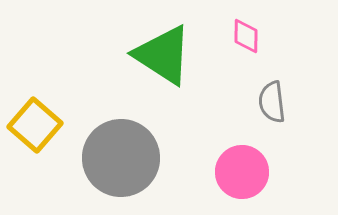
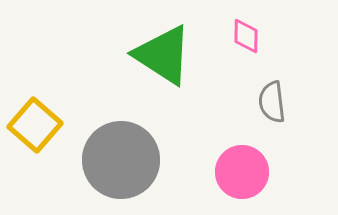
gray circle: moved 2 px down
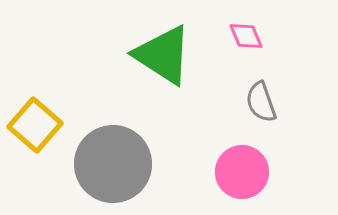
pink diamond: rotated 24 degrees counterclockwise
gray semicircle: moved 11 px left; rotated 12 degrees counterclockwise
gray circle: moved 8 px left, 4 px down
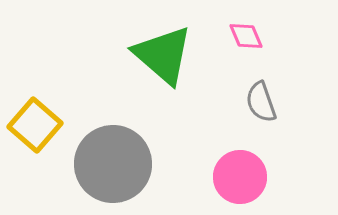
green triangle: rotated 8 degrees clockwise
pink circle: moved 2 px left, 5 px down
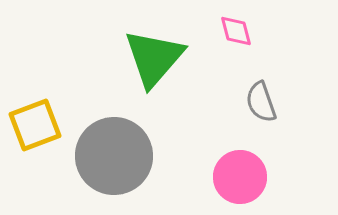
pink diamond: moved 10 px left, 5 px up; rotated 9 degrees clockwise
green triangle: moved 9 px left, 3 px down; rotated 30 degrees clockwise
yellow square: rotated 28 degrees clockwise
gray circle: moved 1 px right, 8 px up
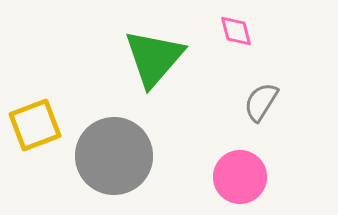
gray semicircle: rotated 51 degrees clockwise
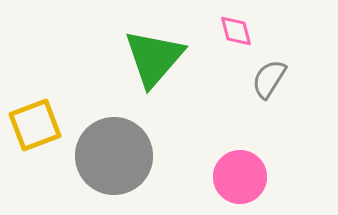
gray semicircle: moved 8 px right, 23 px up
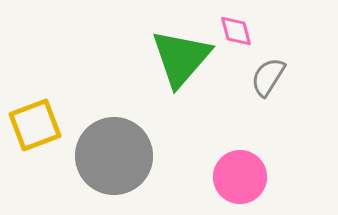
green triangle: moved 27 px right
gray semicircle: moved 1 px left, 2 px up
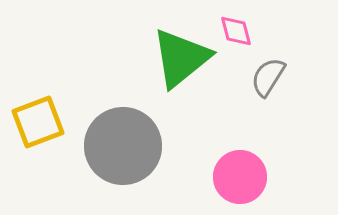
green triangle: rotated 10 degrees clockwise
yellow square: moved 3 px right, 3 px up
gray circle: moved 9 px right, 10 px up
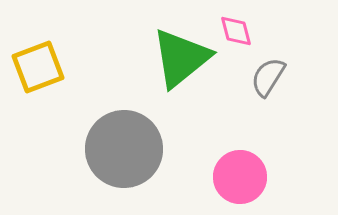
yellow square: moved 55 px up
gray circle: moved 1 px right, 3 px down
